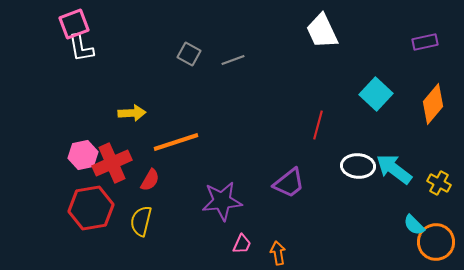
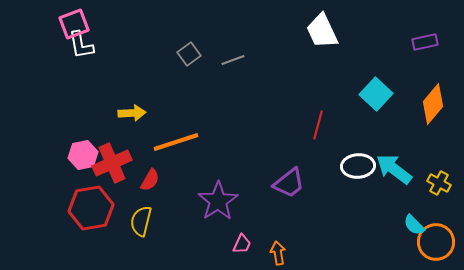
white L-shape: moved 3 px up
gray square: rotated 25 degrees clockwise
white ellipse: rotated 8 degrees counterclockwise
purple star: moved 4 px left; rotated 27 degrees counterclockwise
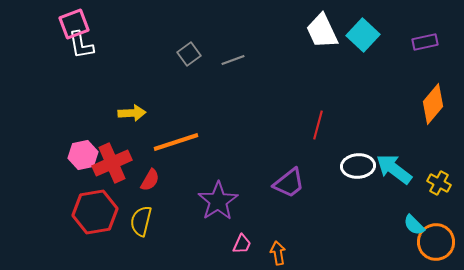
cyan square: moved 13 px left, 59 px up
red hexagon: moved 4 px right, 4 px down
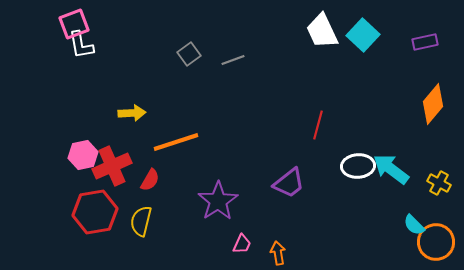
red cross: moved 3 px down
cyan arrow: moved 3 px left
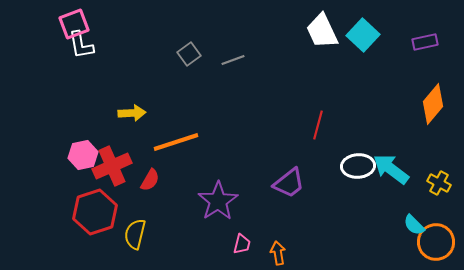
red hexagon: rotated 9 degrees counterclockwise
yellow semicircle: moved 6 px left, 13 px down
pink trapezoid: rotated 10 degrees counterclockwise
